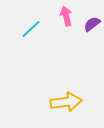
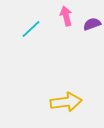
purple semicircle: rotated 18 degrees clockwise
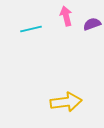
cyan line: rotated 30 degrees clockwise
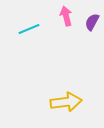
purple semicircle: moved 2 px up; rotated 42 degrees counterclockwise
cyan line: moved 2 px left; rotated 10 degrees counterclockwise
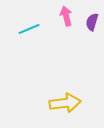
purple semicircle: rotated 12 degrees counterclockwise
yellow arrow: moved 1 px left, 1 px down
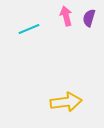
purple semicircle: moved 3 px left, 4 px up
yellow arrow: moved 1 px right, 1 px up
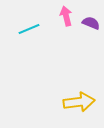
purple semicircle: moved 2 px right, 5 px down; rotated 96 degrees clockwise
yellow arrow: moved 13 px right
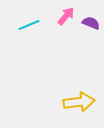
pink arrow: rotated 54 degrees clockwise
cyan line: moved 4 px up
